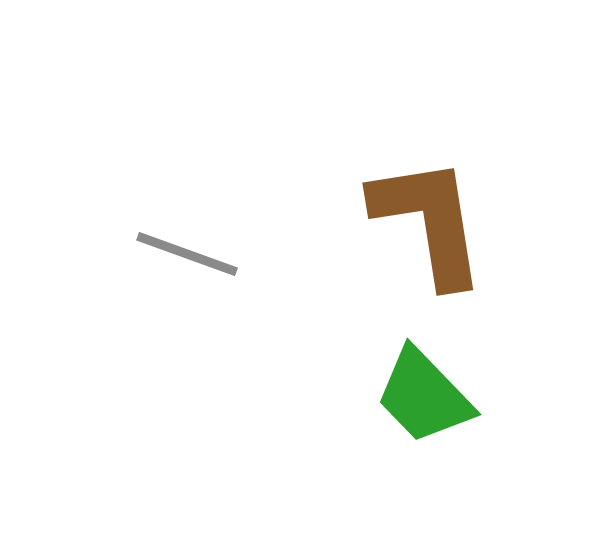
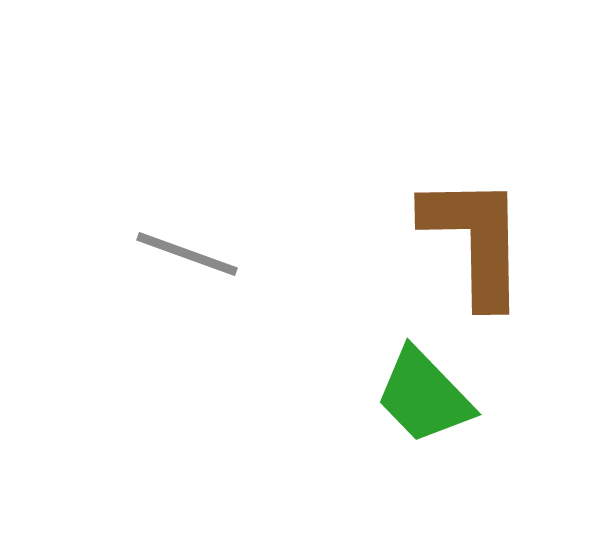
brown L-shape: moved 46 px right, 19 px down; rotated 8 degrees clockwise
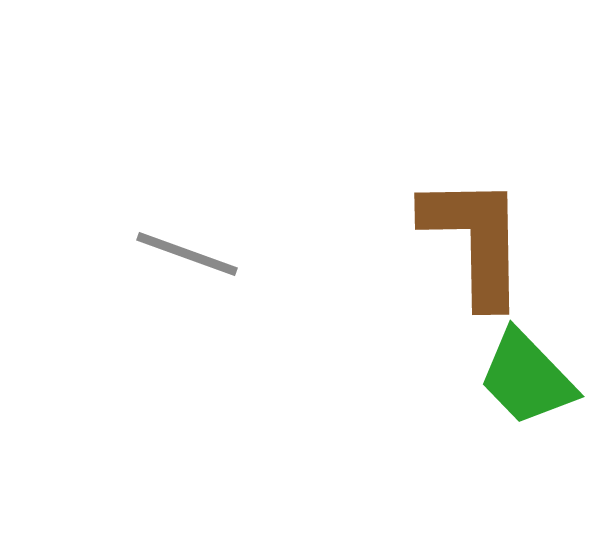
green trapezoid: moved 103 px right, 18 px up
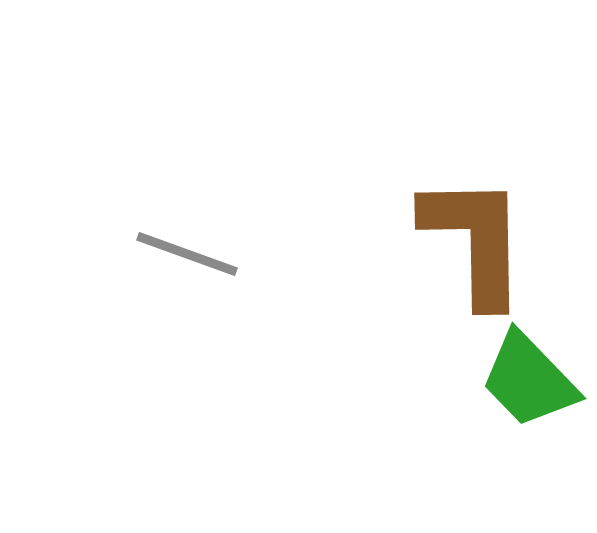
green trapezoid: moved 2 px right, 2 px down
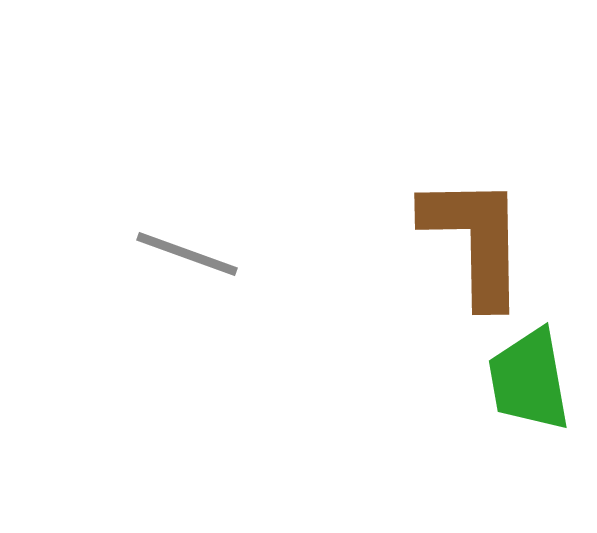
green trapezoid: rotated 34 degrees clockwise
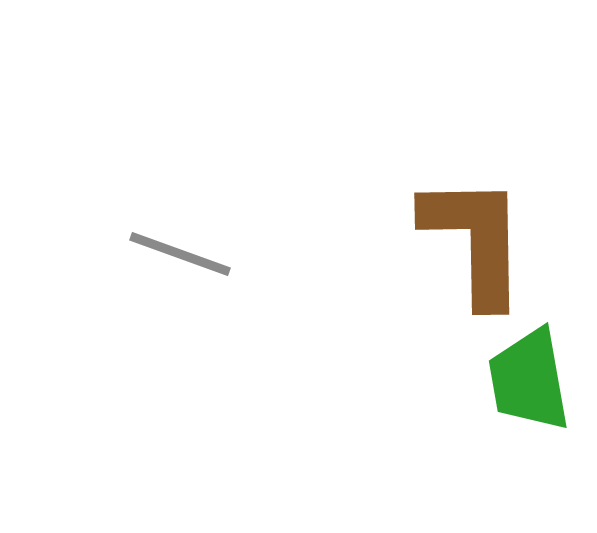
gray line: moved 7 px left
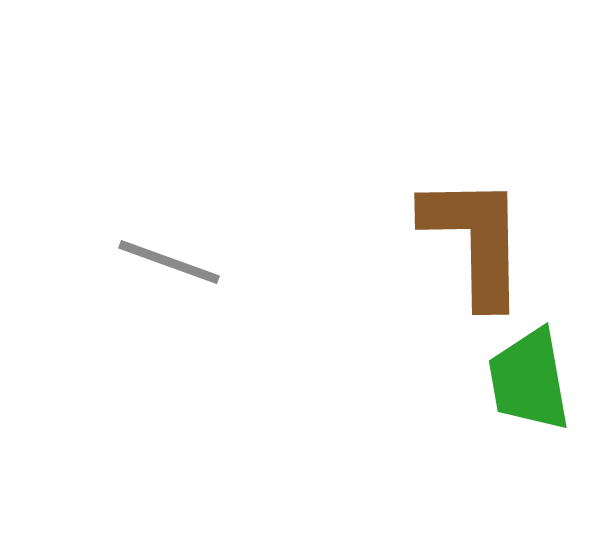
gray line: moved 11 px left, 8 px down
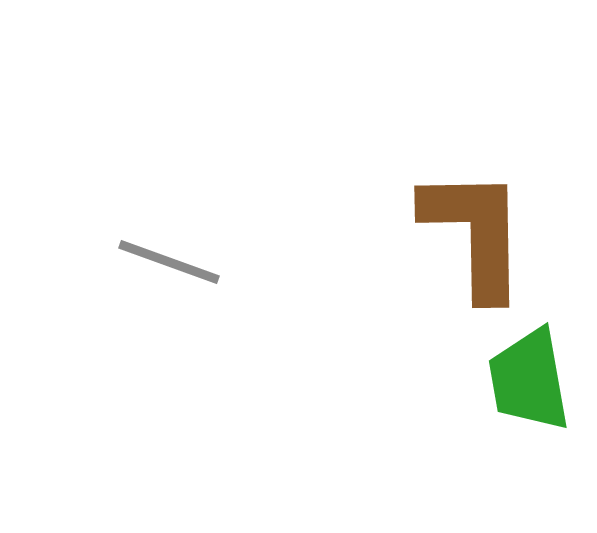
brown L-shape: moved 7 px up
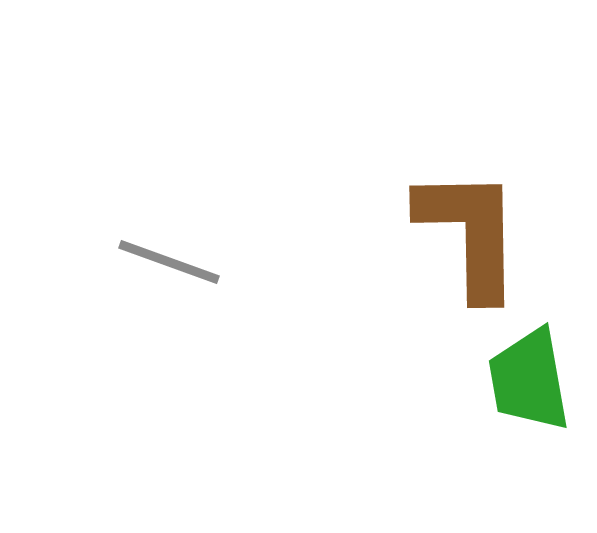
brown L-shape: moved 5 px left
